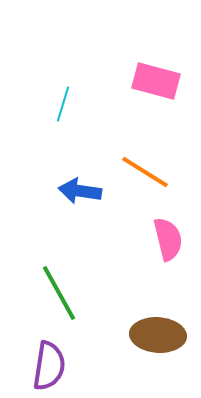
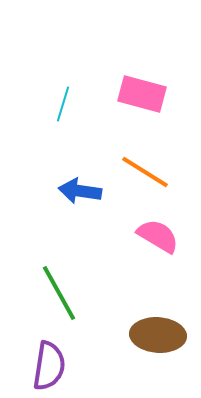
pink rectangle: moved 14 px left, 13 px down
pink semicircle: moved 10 px left, 3 px up; rotated 45 degrees counterclockwise
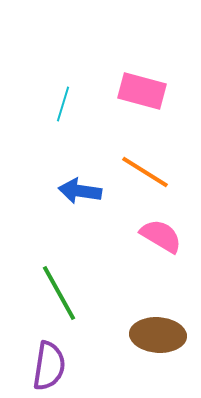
pink rectangle: moved 3 px up
pink semicircle: moved 3 px right
